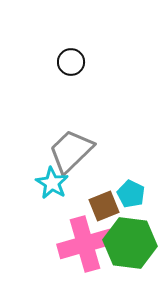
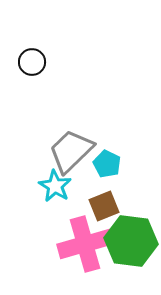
black circle: moved 39 px left
cyan star: moved 3 px right, 3 px down
cyan pentagon: moved 24 px left, 30 px up
green hexagon: moved 1 px right, 2 px up
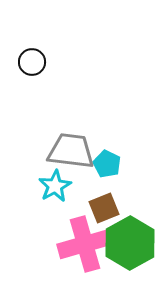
gray trapezoid: rotated 51 degrees clockwise
cyan star: rotated 12 degrees clockwise
brown square: moved 2 px down
green hexagon: moved 1 px left, 2 px down; rotated 24 degrees clockwise
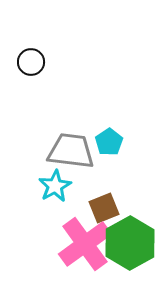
black circle: moved 1 px left
cyan pentagon: moved 2 px right, 22 px up; rotated 12 degrees clockwise
pink cross: rotated 20 degrees counterclockwise
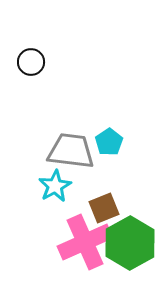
pink cross: moved 2 px up; rotated 12 degrees clockwise
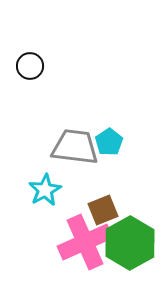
black circle: moved 1 px left, 4 px down
gray trapezoid: moved 4 px right, 4 px up
cyan star: moved 10 px left, 4 px down
brown square: moved 1 px left, 2 px down
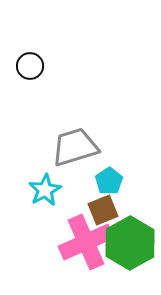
cyan pentagon: moved 39 px down
gray trapezoid: rotated 24 degrees counterclockwise
pink cross: moved 1 px right
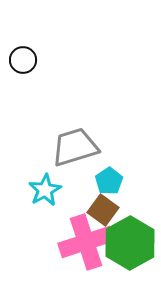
black circle: moved 7 px left, 6 px up
brown square: rotated 32 degrees counterclockwise
pink cross: rotated 6 degrees clockwise
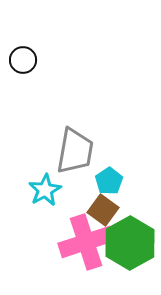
gray trapezoid: moved 4 px down; rotated 117 degrees clockwise
